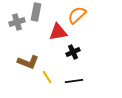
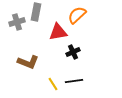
yellow line: moved 6 px right, 7 px down
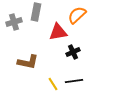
gray cross: moved 3 px left
brown L-shape: rotated 10 degrees counterclockwise
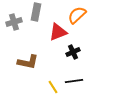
red triangle: rotated 12 degrees counterclockwise
yellow line: moved 3 px down
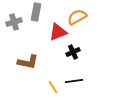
orange semicircle: moved 2 px down; rotated 12 degrees clockwise
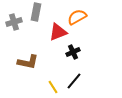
black line: rotated 42 degrees counterclockwise
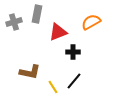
gray rectangle: moved 1 px right, 2 px down
orange semicircle: moved 14 px right, 5 px down
black cross: rotated 24 degrees clockwise
brown L-shape: moved 2 px right, 10 px down
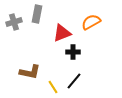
red triangle: moved 4 px right, 1 px down
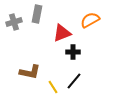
orange semicircle: moved 1 px left, 2 px up
